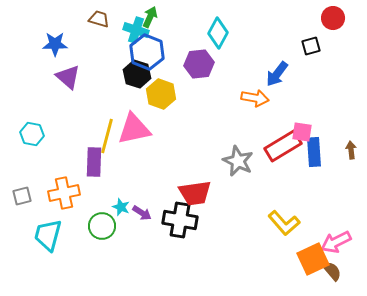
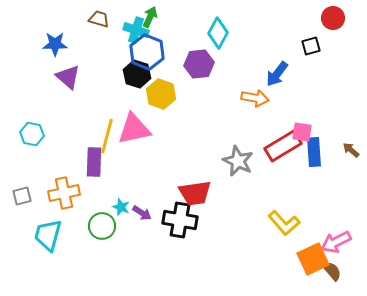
brown arrow: rotated 42 degrees counterclockwise
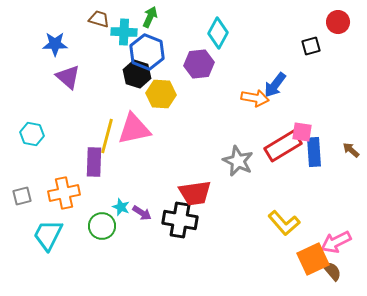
red circle: moved 5 px right, 4 px down
cyan cross: moved 12 px left, 2 px down; rotated 15 degrees counterclockwise
blue arrow: moved 2 px left, 11 px down
yellow hexagon: rotated 16 degrees counterclockwise
cyan trapezoid: rotated 12 degrees clockwise
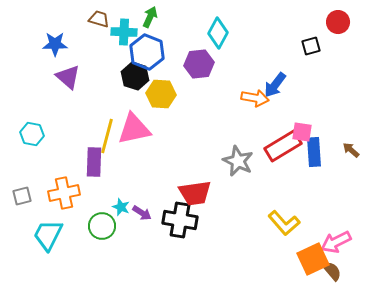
black hexagon: moved 2 px left, 2 px down
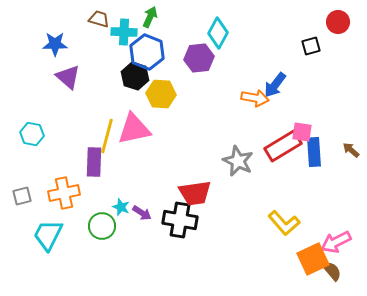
purple hexagon: moved 6 px up
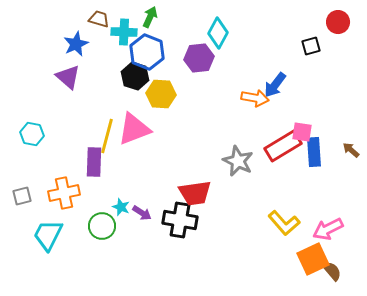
blue star: moved 21 px right; rotated 25 degrees counterclockwise
pink triangle: rotated 9 degrees counterclockwise
pink arrow: moved 8 px left, 13 px up
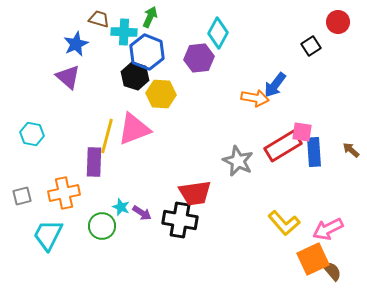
black square: rotated 18 degrees counterclockwise
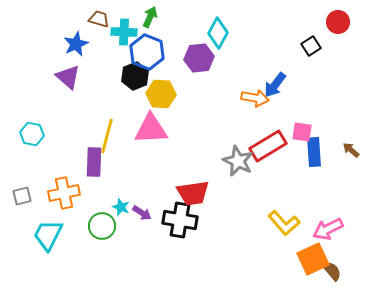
black hexagon: rotated 20 degrees clockwise
pink triangle: moved 17 px right; rotated 18 degrees clockwise
red rectangle: moved 15 px left
red trapezoid: moved 2 px left
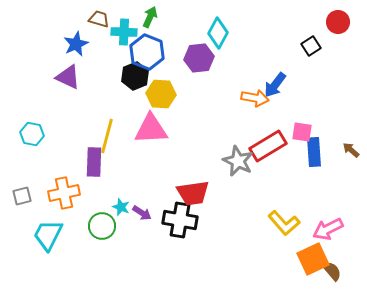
purple triangle: rotated 16 degrees counterclockwise
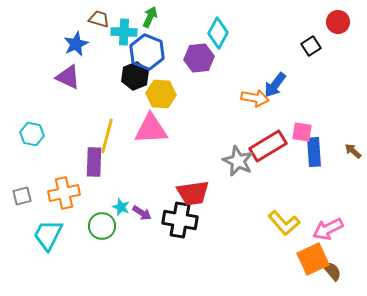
brown arrow: moved 2 px right, 1 px down
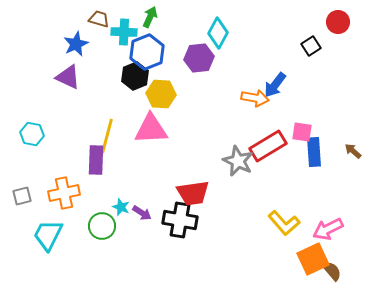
blue hexagon: rotated 16 degrees clockwise
purple rectangle: moved 2 px right, 2 px up
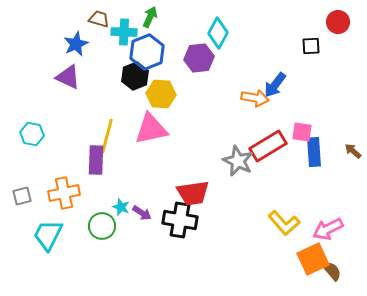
black square: rotated 30 degrees clockwise
pink triangle: rotated 9 degrees counterclockwise
